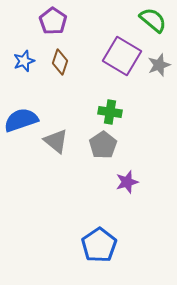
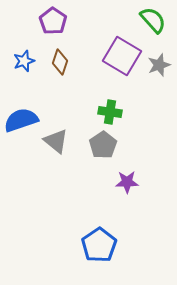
green semicircle: rotated 8 degrees clockwise
purple star: rotated 15 degrees clockwise
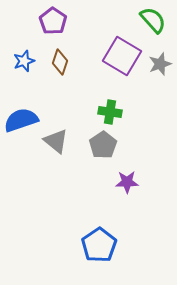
gray star: moved 1 px right, 1 px up
